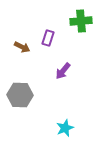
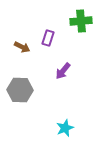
gray hexagon: moved 5 px up
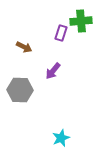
purple rectangle: moved 13 px right, 5 px up
brown arrow: moved 2 px right
purple arrow: moved 10 px left
cyan star: moved 4 px left, 10 px down
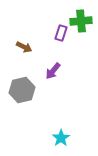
gray hexagon: moved 2 px right; rotated 15 degrees counterclockwise
cyan star: rotated 12 degrees counterclockwise
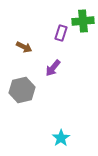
green cross: moved 2 px right
purple arrow: moved 3 px up
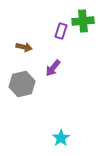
purple rectangle: moved 2 px up
brown arrow: rotated 14 degrees counterclockwise
gray hexagon: moved 6 px up
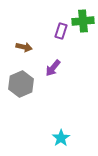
gray hexagon: moved 1 px left; rotated 10 degrees counterclockwise
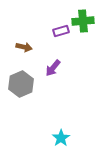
purple rectangle: rotated 56 degrees clockwise
